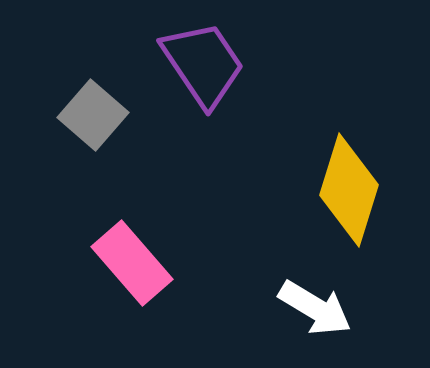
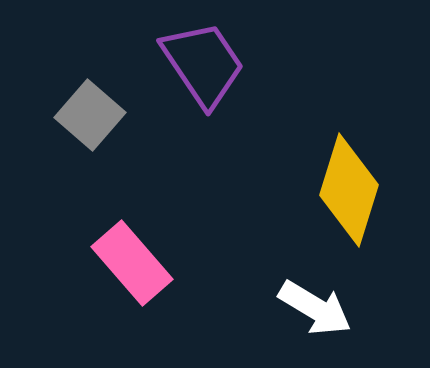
gray square: moved 3 px left
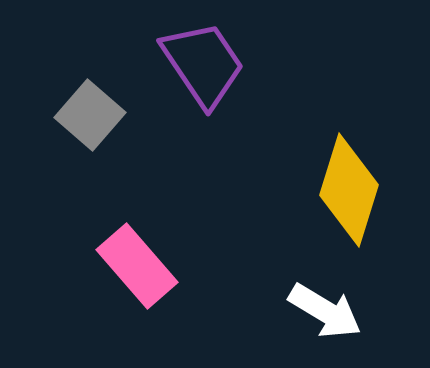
pink rectangle: moved 5 px right, 3 px down
white arrow: moved 10 px right, 3 px down
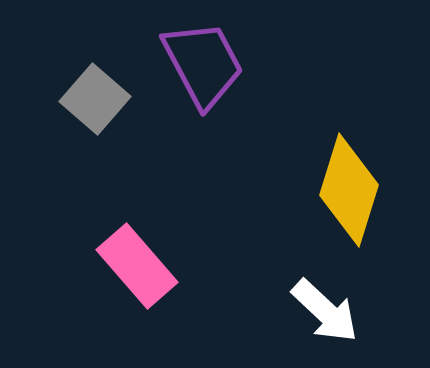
purple trapezoid: rotated 6 degrees clockwise
gray square: moved 5 px right, 16 px up
white arrow: rotated 12 degrees clockwise
